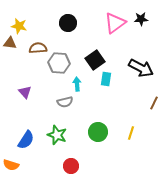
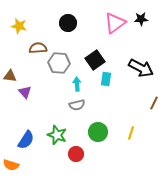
brown triangle: moved 33 px down
gray semicircle: moved 12 px right, 3 px down
red circle: moved 5 px right, 12 px up
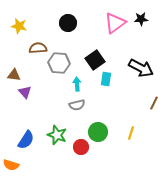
brown triangle: moved 4 px right, 1 px up
red circle: moved 5 px right, 7 px up
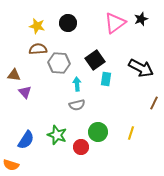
black star: rotated 16 degrees counterclockwise
yellow star: moved 18 px right
brown semicircle: moved 1 px down
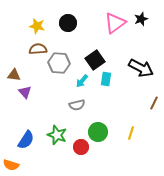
cyan arrow: moved 5 px right, 3 px up; rotated 136 degrees counterclockwise
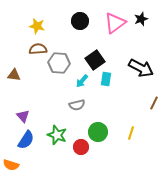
black circle: moved 12 px right, 2 px up
purple triangle: moved 2 px left, 24 px down
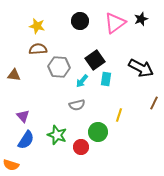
gray hexagon: moved 4 px down
yellow line: moved 12 px left, 18 px up
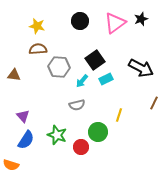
cyan rectangle: rotated 56 degrees clockwise
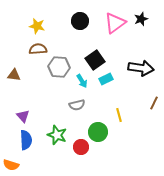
black arrow: rotated 20 degrees counterclockwise
cyan arrow: rotated 72 degrees counterclockwise
yellow line: rotated 32 degrees counterclockwise
blue semicircle: rotated 36 degrees counterclockwise
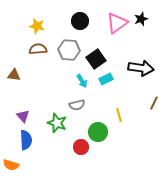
pink triangle: moved 2 px right
black square: moved 1 px right, 1 px up
gray hexagon: moved 10 px right, 17 px up
green star: moved 12 px up
